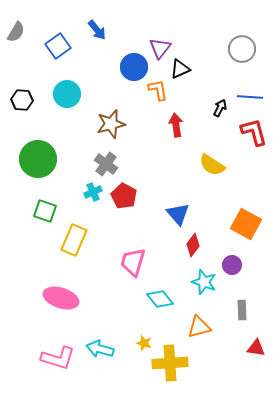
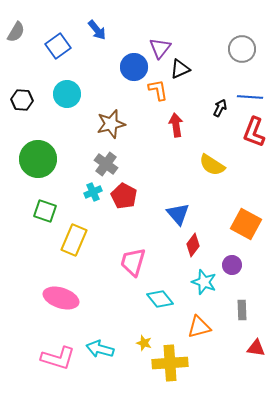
red L-shape: rotated 144 degrees counterclockwise
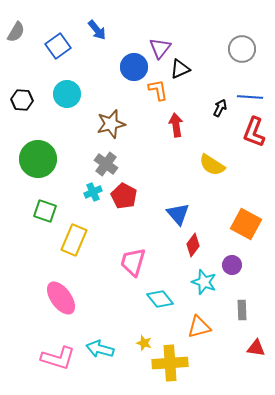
pink ellipse: rotated 36 degrees clockwise
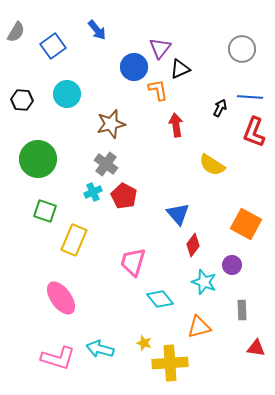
blue square: moved 5 px left
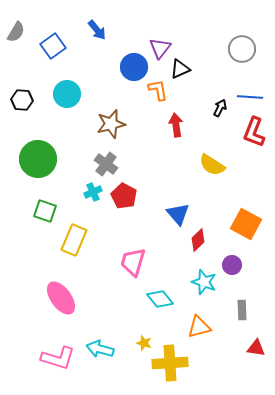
red diamond: moved 5 px right, 5 px up; rotated 10 degrees clockwise
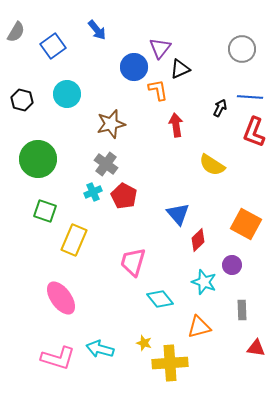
black hexagon: rotated 10 degrees clockwise
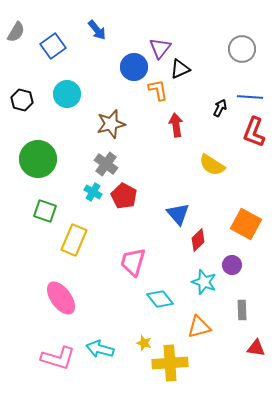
cyan cross: rotated 36 degrees counterclockwise
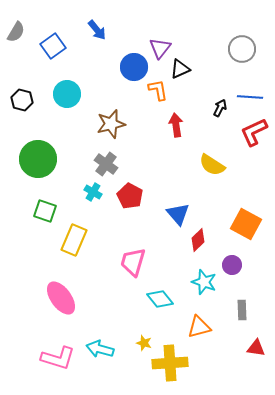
red L-shape: rotated 44 degrees clockwise
red pentagon: moved 6 px right
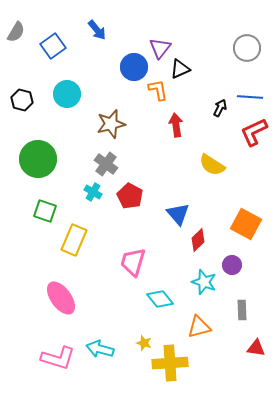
gray circle: moved 5 px right, 1 px up
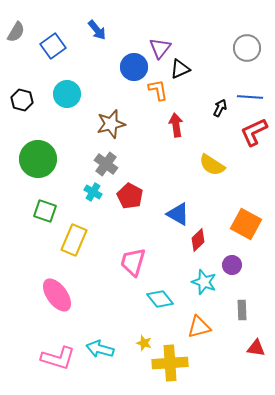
blue triangle: rotated 20 degrees counterclockwise
pink ellipse: moved 4 px left, 3 px up
